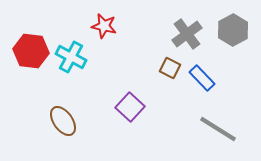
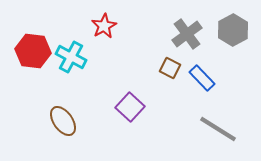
red star: rotated 30 degrees clockwise
red hexagon: moved 2 px right
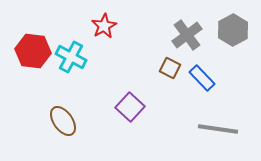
gray cross: moved 1 px down
gray line: rotated 24 degrees counterclockwise
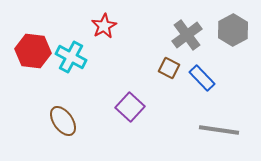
brown square: moved 1 px left
gray line: moved 1 px right, 1 px down
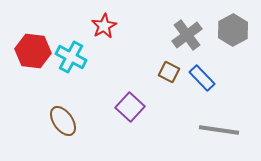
brown square: moved 4 px down
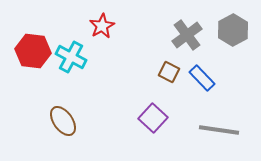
red star: moved 2 px left
purple square: moved 23 px right, 11 px down
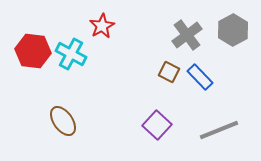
cyan cross: moved 3 px up
blue rectangle: moved 2 px left, 1 px up
purple square: moved 4 px right, 7 px down
gray line: rotated 30 degrees counterclockwise
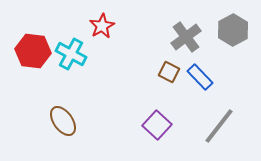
gray cross: moved 1 px left, 2 px down
gray line: moved 4 px up; rotated 30 degrees counterclockwise
